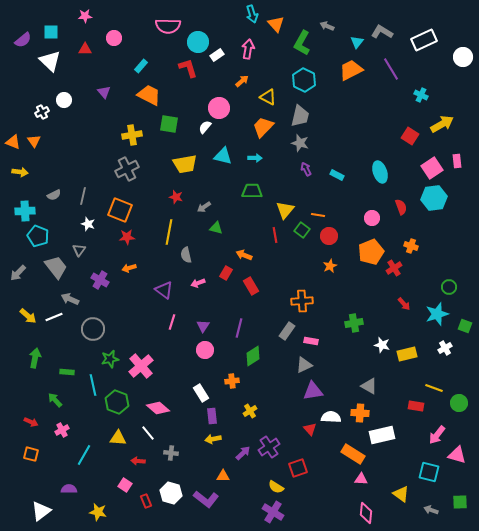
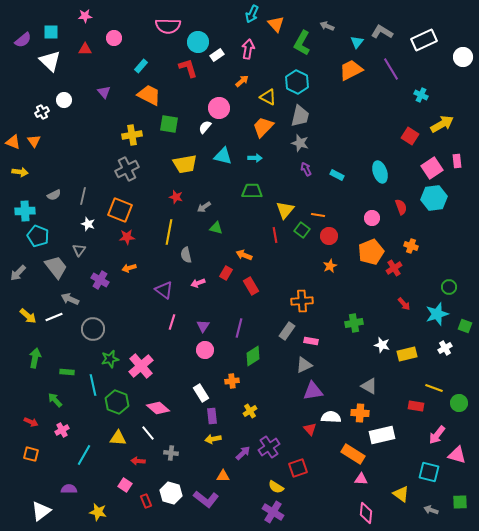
cyan arrow at (252, 14): rotated 42 degrees clockwise
cyan hexagon at (304, 80): moved 7 px left, 2 px down
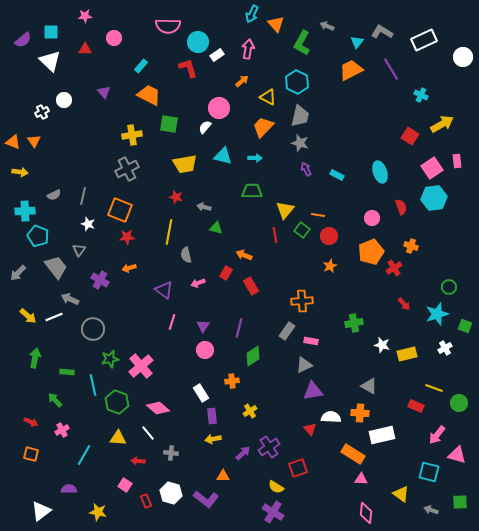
gray arrow at (204, 207): rotated 48 degrees clockwise
red rectangle at (416, 406): rotated 14 degrees clockwise
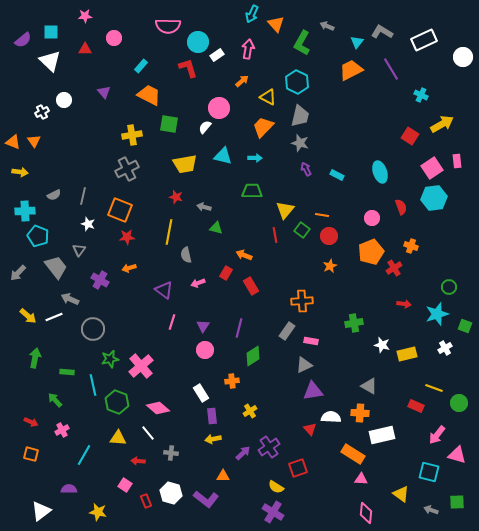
orange line at (318, 215): moved 4 px right
red arrow at (404, 304): rotated 40 degrees counterclockwise
green square at (460, 502): moved 3 px left
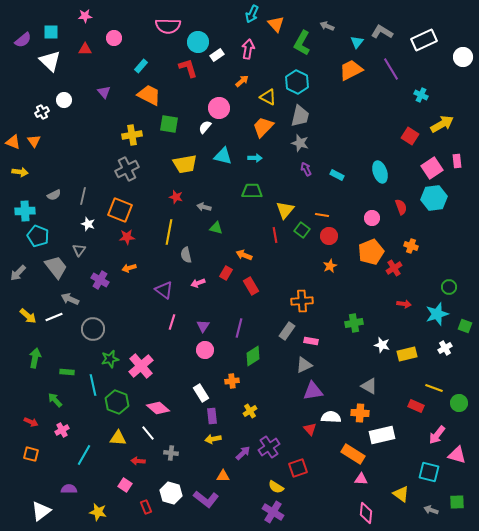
red rectangle at (146, 501): moved 6 px down
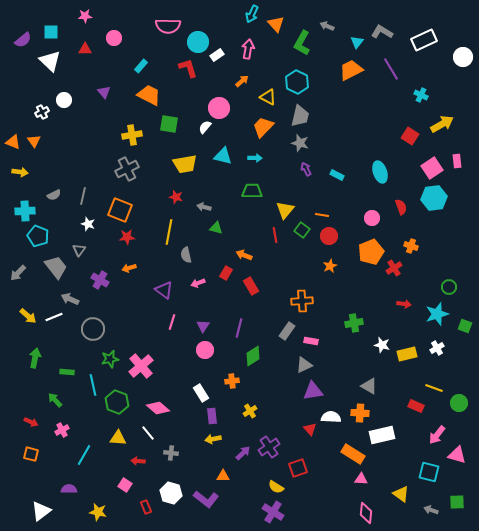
white cross at (445, 348): moved 8 px left
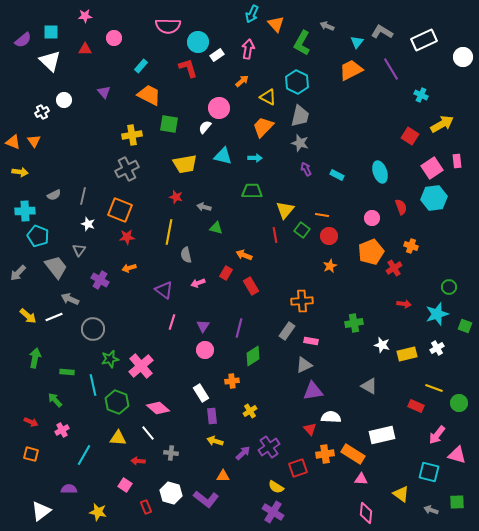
orange cross at (360, 413): moved 35 px left, 41 px down; rotated 12 degrees counterclockwise
yellow arrow at (213, 439): moved 2 px right, 2 px down; rotated 28 degrees clockwise
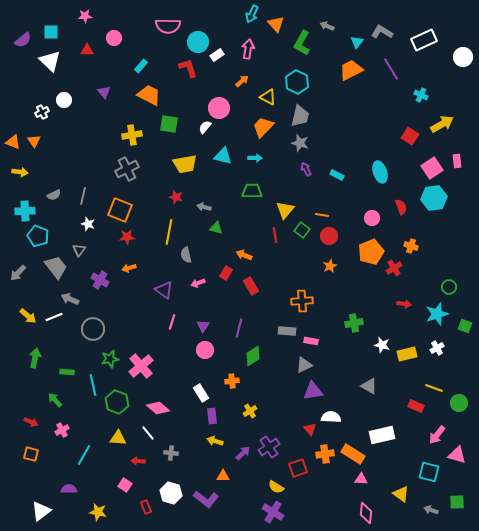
red triangle at (85, 49): moved 2 px right, 1 px down
gray rectangle at (287, 331): rotated 60 degrees clockwise
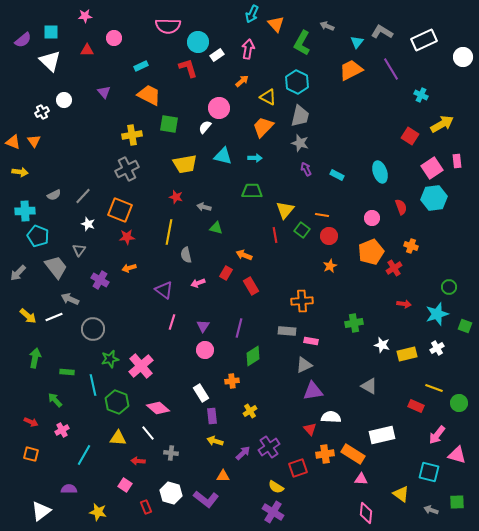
cyan rectangle at (141, 66): rotated 24 degrees clockwise
gray line at (83, 196): rotated 30 degrees clockwise
